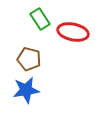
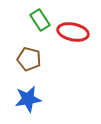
green rectangle: moved 1 px down
blue star: moved 2 px right, 9 px down
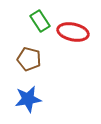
green rectangle: moved 1 px down
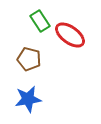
red ellipse: moved 3 px left, 3 px down; rotated 24 degrees clockwise
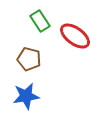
red ellipse: moved 5 px right, 1 px down
blue star: moved 2 px left, 3 px up
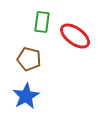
green rectangle: moved 2 px right, 1 px down; rotated 40 degrees clockwise
blue star: rotated 20 degrees counterclockwise
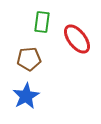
red ellipse: moved 2 px right, 3 px down; rotated 16 degrees clockwise
brown pentagon: rotated 20 degrees counterclockwise
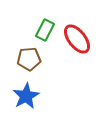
green rectangle: moved 3 px right, 8 px down; rotated 20 degrees clockwise
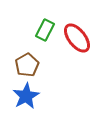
red ellipse: moved 1 px up
brown pentagon: moved 2 px left, 6 px down; rotated 25 degrees counterclockwise
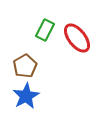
brown pentagon: moved 2 px left, 1 px down
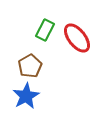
brown pentagon: moved 5 px right
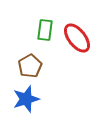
green rectangle: rotated 20 degrees counterclockwise
blue star: moved 3 px down; rotated 12 degrees clockwise
